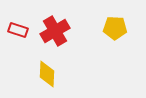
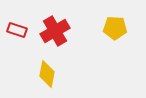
red rectangle: moved 1 px left
yellow diamond: rotated 8 degrees clockwise
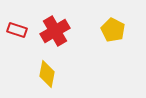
yellow pentagon: moved 2 px left, 2 px down; rotated 25 degrees clockwise
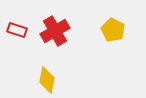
yellow diamond: moved 6 px down
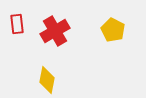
red rectangle: moved 6 px up; rotated 66 degrees clockwise
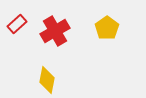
red rectangle: rotated 54 degrees clockwise
yellow pentagon: moved 6 px left, 2 px up; rotated 10 degrees clockwise
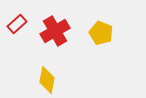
yellow pentagon: moved 6 px left, 5 px down; rotated 15 degrees counterclockwise
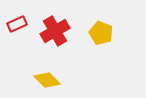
red rectangle: rotated 18 degrees clockwise
yellow diamond: rotated 56 degrees counterclockwise
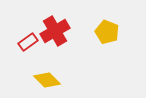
red rectangle: moved 11 px right, 18 px down; rotated 12 degrees counterclockwise
yellow pentagon: moved 6 px right, 1 px up
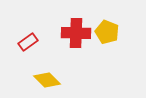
red cross: moved 21 px right, 2 px down; rotated 32 degrees clockwise
